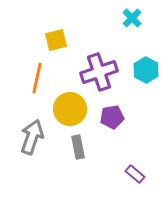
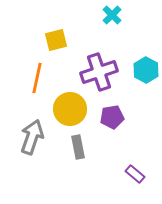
cyan cross: moved 20 px left, 3 px up
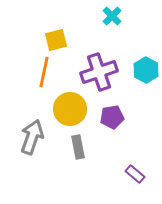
cyan cross: moved 1 px down
orange line: moved 7 px right, 6 px up
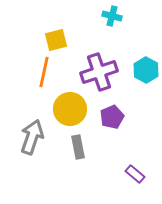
cyan cross: rotated 30 degrees counterclockwise
purple pentagon: rotated 15 degrees counterclockwise
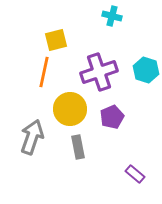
cyan hexagon: rotated 10 degrees counterclockwise
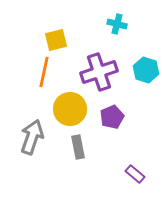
cyan cross: moved 5 px right, 8 px down
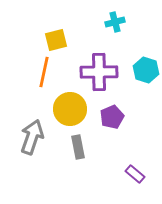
cyan cross: moved 2 px left, 2 px up; rotated 30 degrees counterclockwise
purple cross: rotated 18 degrees clockwise
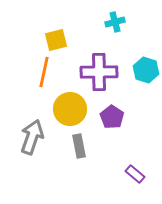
purple pentagon: rotated 15 degrees counterclockwise
gray rectangle: moved 1 px right, 1 px up
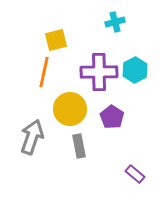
cyan hexagon: moved 11 px left; rotated 15 degrees clockwise
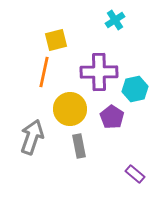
cyan cross: moved 2 px up; rotated 18 degrees counterclockwise
cyan hexagon: moved 19 px down; rotated 15 degrees clockwise
